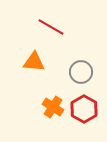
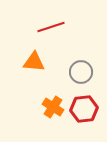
red line: rotated 48 degrees counterclockwise
red hexagon: rotated 24 degrees clockwise
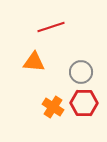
red hexagon: moved 6 px up; rotated 8 degrees clockwise
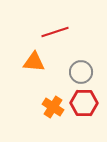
red line: moved 4 px right, 5 px down
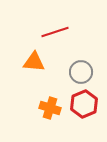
red hexagon: moved 1 px down; rotated 24 degrees counterclockwise
orange cross: moved 3 px left, 1 px down; rotated 15 degrees counterclockwise
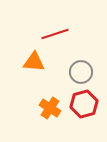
red line: moved 2 px down
red hexagon: rotated 8 degrees clockwise
orange cross: rotated 15 degrees clockwise
